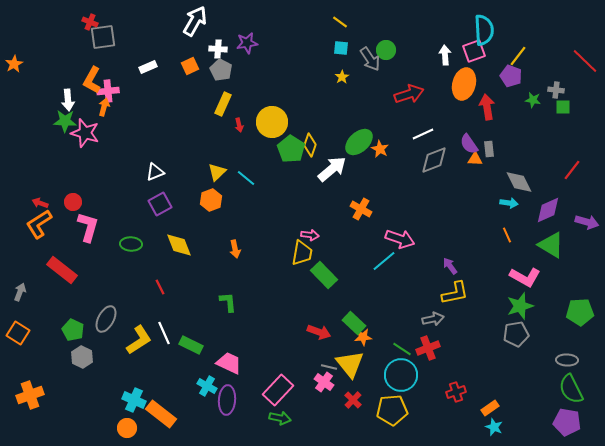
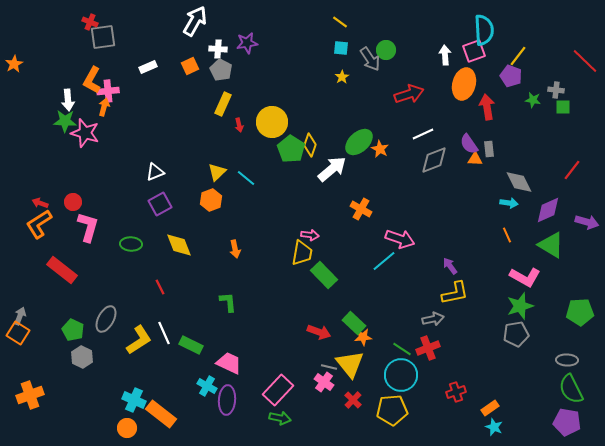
gray arrow at (20, 292): moved 24 px down
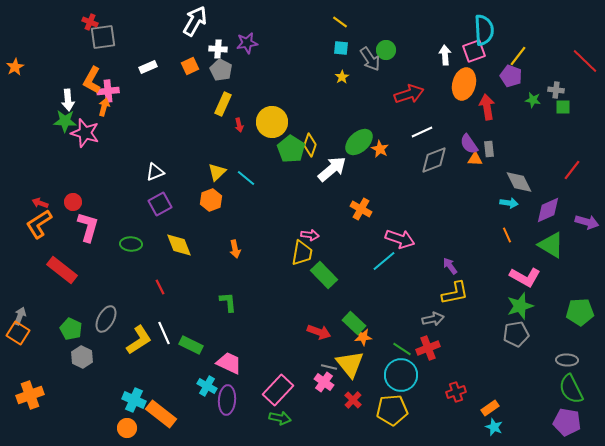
orange star at (14, 64): moved 1 px right, 3 px down
white line at (423, 134): moved 1 px left, 2 px up
green pentagon at (73, 330): moved 2 px left, 1 px up
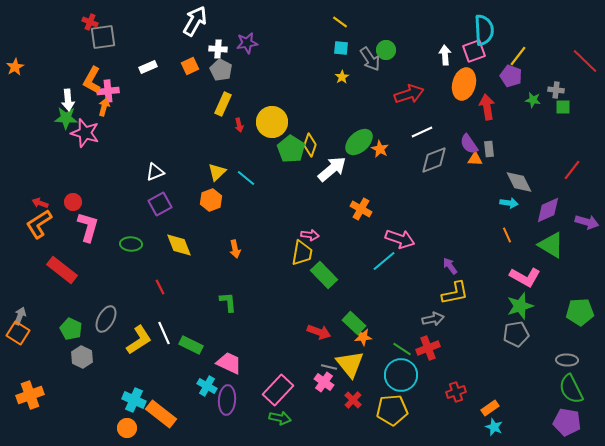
green star at (65, 121): moved 1 px right, 3 px up
